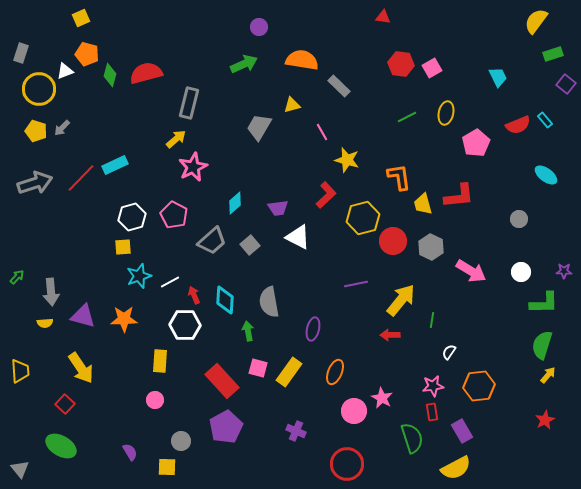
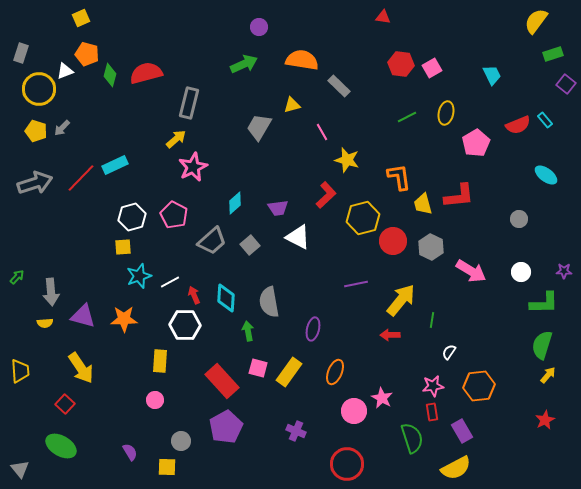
cyan trapezoid at (498, 77): moved 6 px left, 2 px up
cyan diamond at (225, 300): moved 1 px right, 2 px up
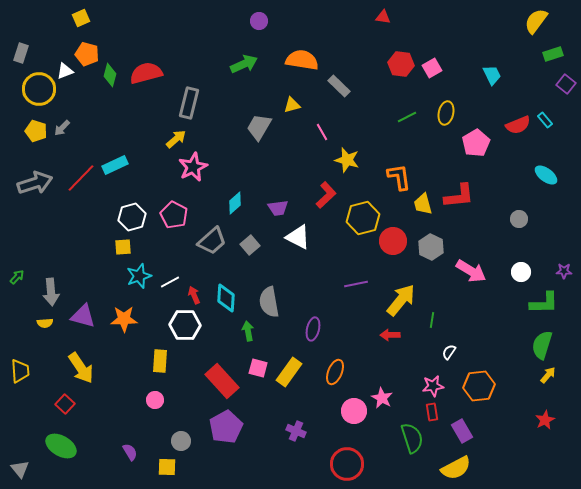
purple circle at (259, 27): moved 6 px up
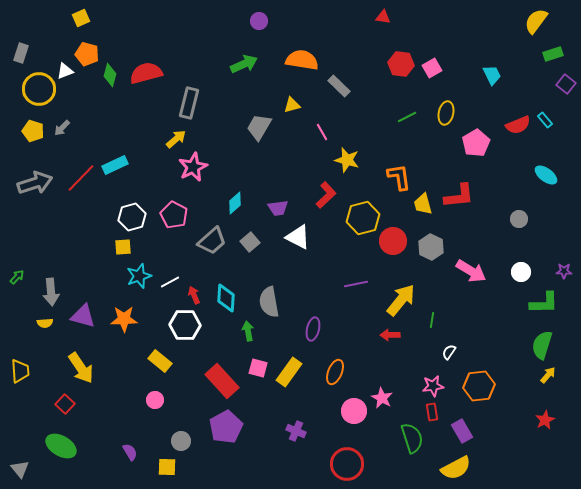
yellow pentagon at (36, 131): moved 3 px left
gray square at (250, 245): moved 3 px up
yellow rectangle at (160, 361): rotated 55 degrees counterclockwise
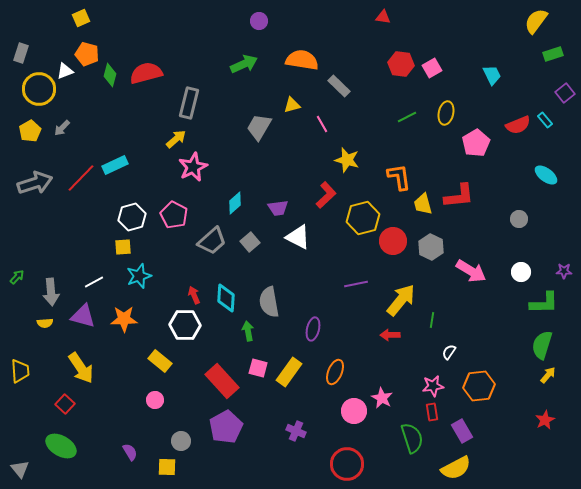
purple square at (566, 84): moved 1 px left, 9 px down; rotated 12 degrees clockwise
yellow pentagon at (33, 131): moved 3 px left; rotated 25 degrees clockwise
pink line at (322, 132): moved 8 px up
white line at (170, 282): moved 76 px left
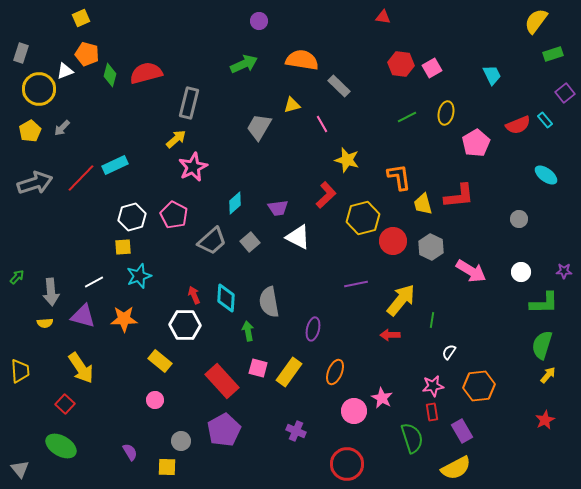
purple pentagon at (226, 427): moved 2 px left, 3 px down
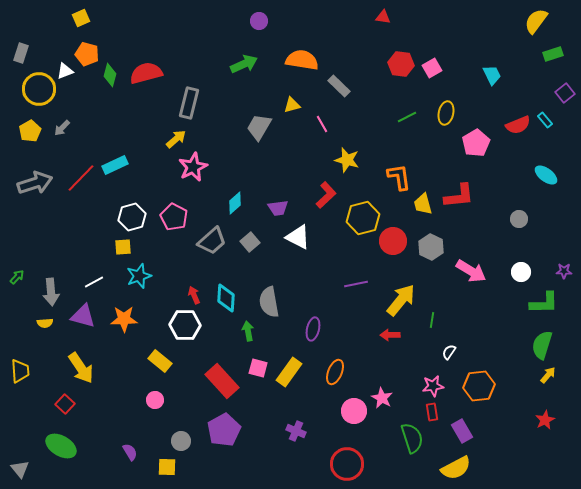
pink pentagon at (174, 215): moved 2 px down
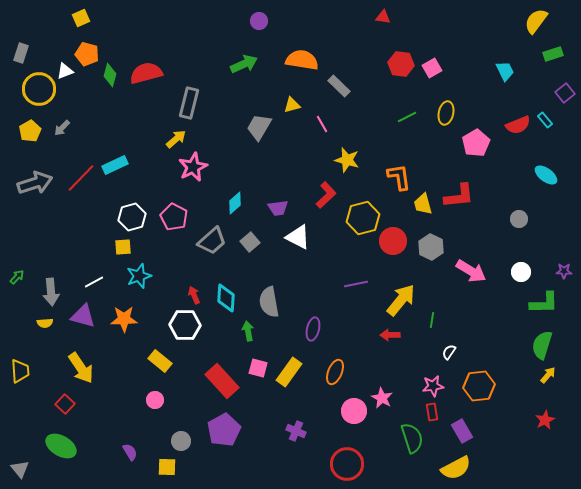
cyan trapezoid at (492, 75): moved 13 px right, 4 px up
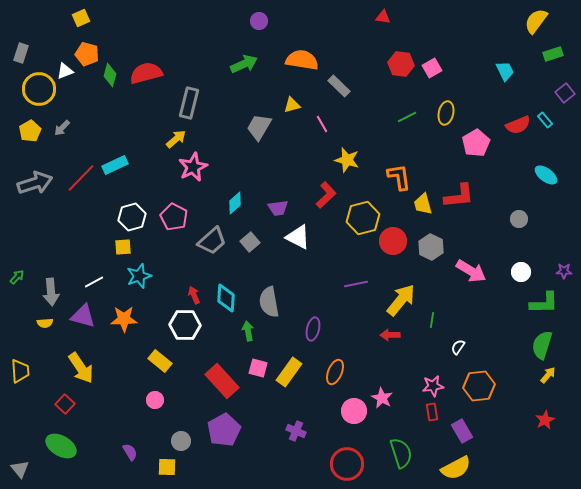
white semicircle at (449, 352): moved 9 px right, 5 px up
green semicircle at (412, 438): moved 11 px left, 15 px down
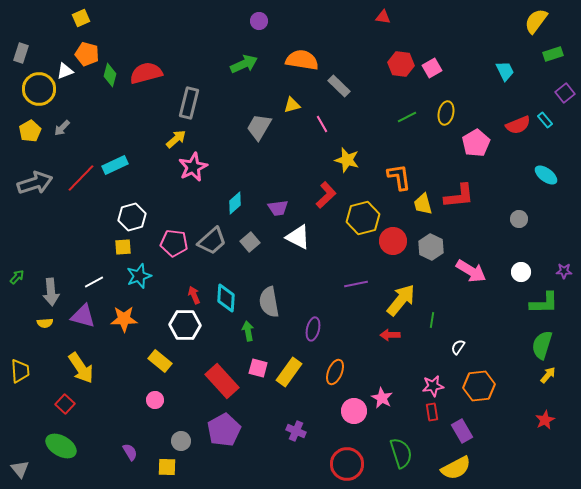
pink pentagon at (174, 217): moved 26 px down; rotated 20 degrees counterclockwise
